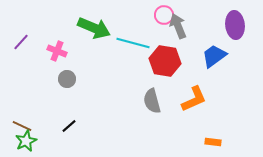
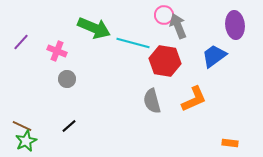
orange rectangle: moved 17 px right, 1 px down
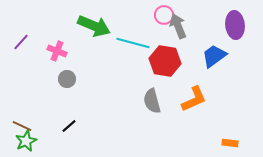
green arrow: moved 2 px up
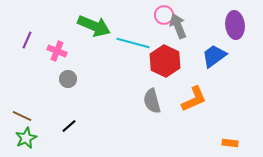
purple line: moved 6 px right, 2 px up; rotated 18 degrees counterclockwise
red hexagon: rotated 16 degrees clockwise
gray circle: moved 1 px right
brown line: moved 10 px up
green star: moved 3 px up
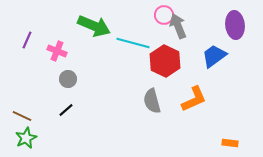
black line: moved 3 px left, 16 px up
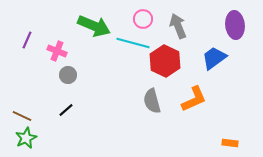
pink circle: moved 21 px left, 4 px down
blue trapezoid: moved 2 px down
gray circle: moved 4 px up
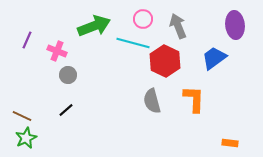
green arrow: rotated 44 degrees counterclockwise
orange L-shape: rotated 64 degrees counterclockwise
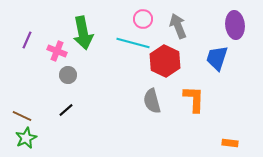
green arrow: moved 11 px left, 7 px down; rotated 100 degrees clockwise
blue trapezoid: moved 3 px right; rotated 36 degrees counterclockwise
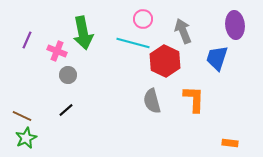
gray arrow: moved 5 px right, 5 px down
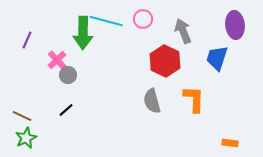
green arrow: rotated 12 degrees clockwise
cyan line: moved 27 px left, 22 px up
pink cross: moved 9 px down; rotated 24 degrees clockwise
